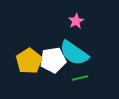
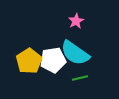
cyan semicircle: moved 1 px right
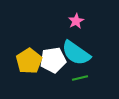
cyan semicircle: moved 1 px right
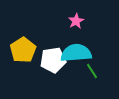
cyan semicircle: rotated 140 degrees clockwise
yellow pentagon: moved 6 px left, 11 px up
green line: moved 12 px right, 7 px up; rotated 70 degrees clockwise
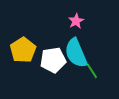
cyan semicircle: rotated 108 degrees counterclockwise
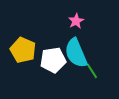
yellow pentagon: rotated 15 degrees counterclockwise
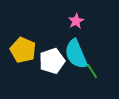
cyan semicircle: moved 1 px down
white pentagon: moved 1 px left, 1 px down; rotated 10 degrees counterclockwise
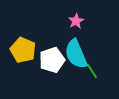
white pentagon: moved 1 px up
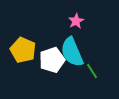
cyan semicircle: moved 4 px left, 2 px up
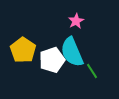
yellow pentagon: rotated 10 degrees clockwise
